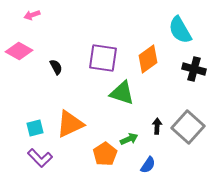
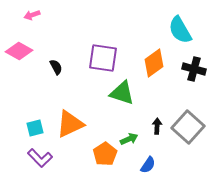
orange diamond: moved 6 px right, 4 px down
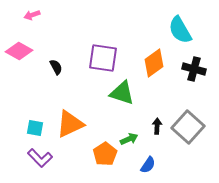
cyan square: rotated 24 degrees clockwise
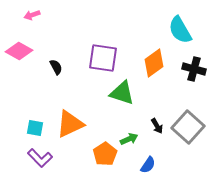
black arrow: rotated 147 degrees clockwise
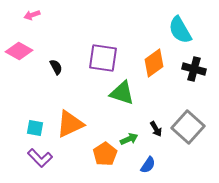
black arrow: moved 1 px left, 3 px down
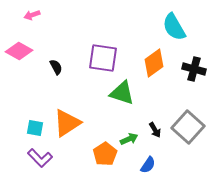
cyan semicircle: moved 6 px left, 3 px up
orange triangle: moved 3 px left, 1 px up; rotated 8 degrees counterclockwise
black arrow: moved 1 px left, 1 px down
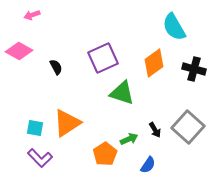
purple square: rotated 32 degrees counterclockwise
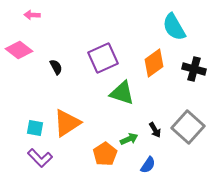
pink arrow: rotated 21 degrees clockwise
pink diamond: moved 1 px up; rotated 8 degrees clockwise
